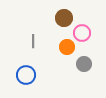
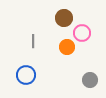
gray circle: moved 6 px right, 16 px down
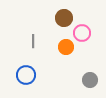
orange circle: moved 1 px left
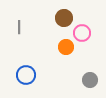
gray line: moved 14 px left, 14 px up
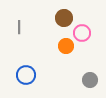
orange circle: moved 1 px up
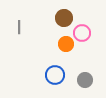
orange circle: moved 2 px up
blue circle: moved 29 px right
gray circle: moved 5 px left
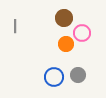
gray line: moved 4 px left, 1 px up
blue circle: moved 1 px left, 2 px down
gray circle: moved 7 px left, 5 px up
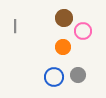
pink circle: moved 1 px right, 2 px up
orange circle: moved 3 px left, 3 px down
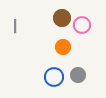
brown circle: moved 2 px left
pink circle: moved 1 px left, 6 px up
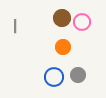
pink circle: moved 3 px up
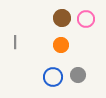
pink circle: moved 4 px right, 3 px up
gray line: moved 16 px down
orange circle: moved 2 px left, 2 px up
blue circle: moved 1 px left
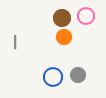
pink circle: moved 3 px up
orange circle: moved 3 px right, 8 px up
